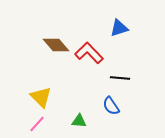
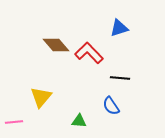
yellow triangle: rotated 25 degrees clockwise
pink line: moved 23 px left, 2 px up; rotated 42 degrees clockwise
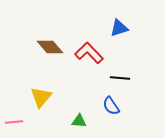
brown diamond: moved 6 px left, 2 px down
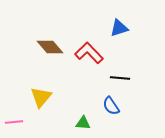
green triangle: moved 4 px right, 2 px down
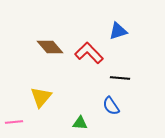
blue triangle: moved 1 px left, 3 px down
green triangle: moved 3 px left
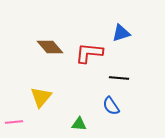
blue triangle: moved 3 px right, 2 px down
red L-shape: rotated 40 degrees counterclockwise
black line: moved 1 px left
green triangle: moved 1 px left, 1 px down
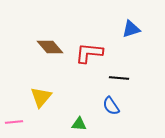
blue triangle: moved 10 px right, 4 px up
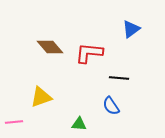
blue triangle: rotated 18 degrees counterclockwise
yellow triangle: rotated 30 degrees clockwise
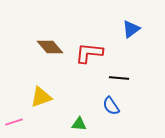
pink line: rotated 12 degrees counterclockwise
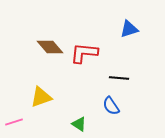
blue triangle: moved 2 px left; rotated 18 degrees clockwise
red L-shape: moved 5 px left
green triangle: rotated 28 degrees clockwise
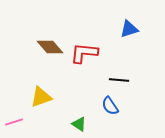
black line: moved 2 px down
blue semicircle: moved 1 px left
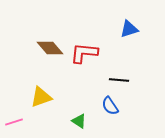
brown diamond: moved 1 px down
green triangle: moved 3 px up
